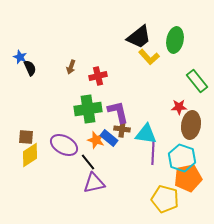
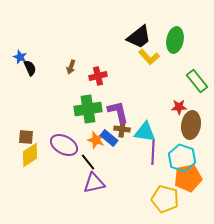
cyan triangle: moved 1 px left, 2 px up
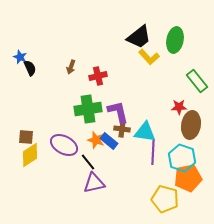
blue rectangle: moved 3 px down
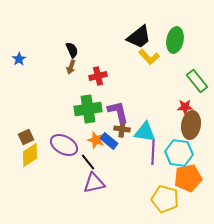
blue star: moved 1 px left, 2 px down; rotated 16 degrees clockwise
black semicircle: moved 42 px right, 18 px up
red star: moved 6 px right
brown square: rotated 28 degrees counterclockwise
cyan hexagon: moved 3 px left, 5 px up; rotated 12 degrees counterclockwise
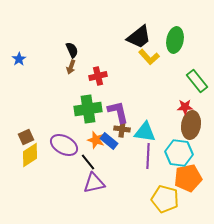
purple line: moved 5 px left, 4 px down
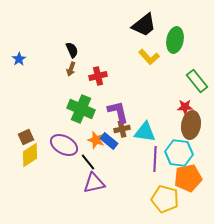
black trapezoid: moved 5 px right, 12 px up
brown arrow: moved 2 px down
green cross: moved 7 px left; rotated 32 degrees clockwise
brown cross: rotated 21 degrees counterclockwise
purple line: moved 7 px right, 3 px down
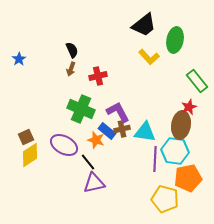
red star: moved 4 px right; rotated 21 degrees counterclockwise
purple L-shape: rotated 15 degrees counterclockwise
brown ellipse: moved 10 px left
blue rectangle: moved 2 px left, 10 px up
cyan hexagon: moved 4 px left, 2 px up
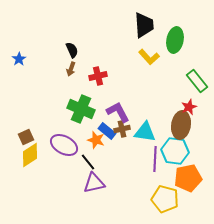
black trapezoid: rotated 56 degrees counterclockwise
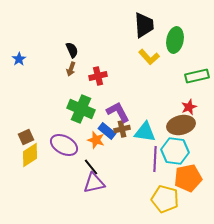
green rectangle: moved 5 px up; rotated 65 degrees counterclockwise
brown ellipse: rotated 68 degrees clockwise
black line: moved 3 px right, 5 px down
